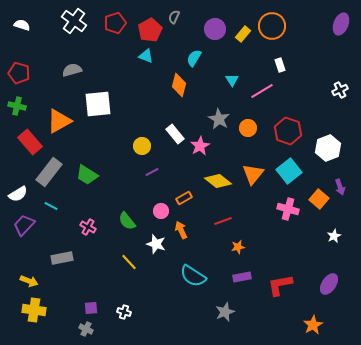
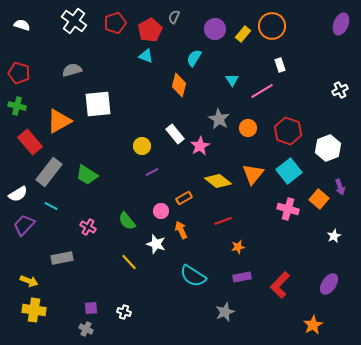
red L-shape at (280, 285): rotated 36 degrees counterclockwise
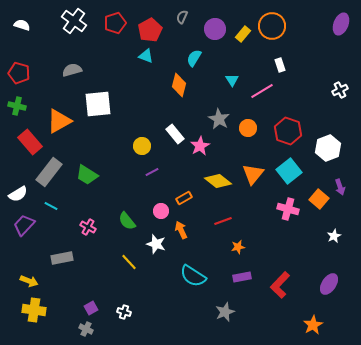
gray semicircle at (174, 17): moved 8 px right
purple square at (91, 308): rotated 24 degrees counterclockwise
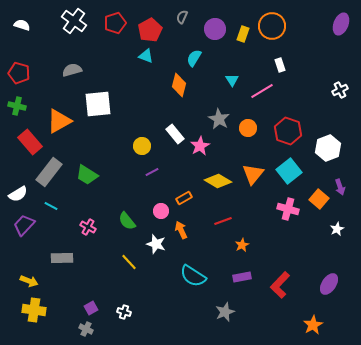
yellow rectangle at (243, 34): rotated 21 degrees counterclockwise
yellow diamond at (218, 181): rotated 8 degrees counterclockwise
white star at (334, 236): moved 3 px right, 7 px up
orange star at (238, 247): moved 4 px right, 2 px up; rotated 16 degrees counterclockwise
gray rectangle at (62, 258): rotated 10 degrees clockwise
